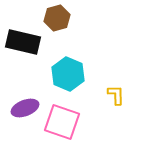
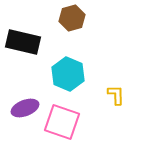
brown hexagon: moved 15 px right
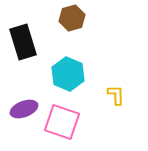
black rectangle: rotated 60 degrees clockwise
purple ellipse: moved 1 px left, 1 px down
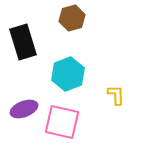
cyan hexagon: rotated 16 degrees clockwise
pink square: rotated 6 degrees counterclockwise
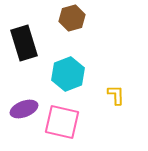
black rectangle: moved 1 px right, 1 px down
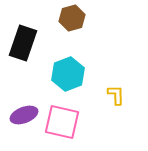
black rectangle: moved 1 px left; rotated 36 degrees clockwise
purple ellipse: moved 6 px down
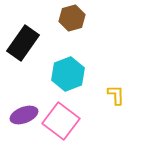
black rectangle: rotated 16 degrees clockwise
pink square: moved 1 px left, 1 px up; rotated 24 degrees clockwise
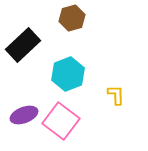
black rectangle: moved 2 px down; rotated 12 degrees clockwise
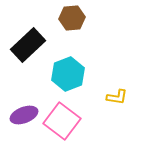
brown hexagon: rotated 10 degrees clockwise
black rectangle: moved 5 px right
yellow L-shape: moved 1 px right, 2 px down; rotated 100 degrees clockwise
pink square: moved 1 px right
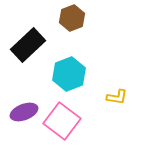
brown hexagon: rotated 15 degrees counterclockwise
cyan hexagon: moved 1 px right
purple ellipse: moved 3 px up
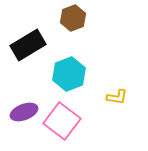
brown hexagon: moved 1 px right
black rectangle: rotated 12 degrees clockwise
